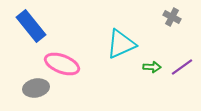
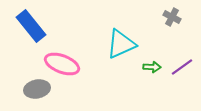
gray ellipse: moved 1 px right, 1 px down
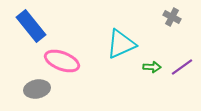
pink ellipse: moved 3 px up
